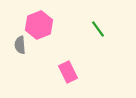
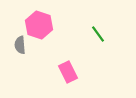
pink hexagon: rotated 20 degrees counterclockwise
green line: moved 5 px down
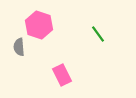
gray semicircle: moved 1 px left, 2 px down
pink rectangle: moved 6 px left, 3 px down
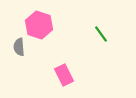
green line: moved 3 px right
pink rectangle: moved 2 px right
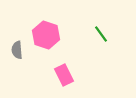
pink hexagon: moved 7 px right, 10 px down
gray semicircle: moved 2 px left, 3 px down
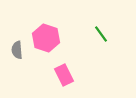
pink hexagon: moved 3 px down
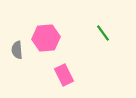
green line: moved 2 px right, 1 px up
pink hexagon: rotated 24 degrees counterclockwise
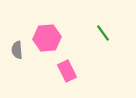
pink hexagon: moved 1 px right
pink rectangle: moved 3 px right, 4 px up
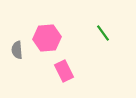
pink rectangle: moved 3 px left
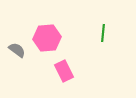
green line: rotated 42 degrees clockwise
gray semicircle: rotated 132 degrees clockwise
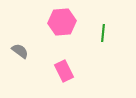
pink hexagon: moved 15 px right, 16 px up
gray semicircle: moved 3 px right, 1 px down
